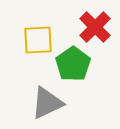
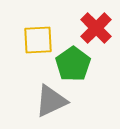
red cross: moved 1 px right, 1 px down
gray triangle: moved 4 px right, 2 px up
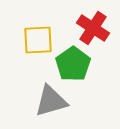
red cross: moved 3 px left; rotated 12 degrees counterclockwise
gray triangle: rotated 9 degrees clockwise
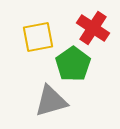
yellow square: moved 3 px up; rotated 8 degrees counterclockwise
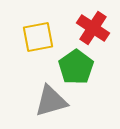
green pentagon: moved 3 px right, 3 px down
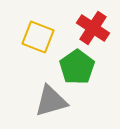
yellow square: rotated 32 degrees clockwise
green pentagon: moved 1 px right
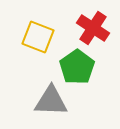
gray triangle: rotated 18 degrees clockwise
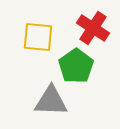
yellow square: rotated 16 degrees counterclockwise
green pentagon: moved 1 px left, 1 px up
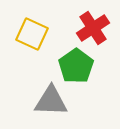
red cross: rotated 24 degrees clockwise
yellow square: moved 6 px left, 3 px up; rotated 20 degrees clockwise
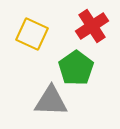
red cross: moved 1 px left, 2 px up
green pentagon: moved 2 px down
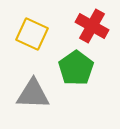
red cross: rotated 28 degrees counterclockwise
gray triangle: moved 18 px left, 7 px up
